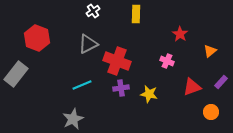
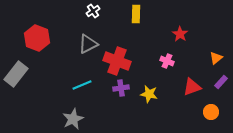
orange triangle: moved 6 px right, 7 px down
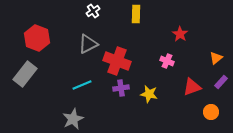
gray rectangle: moved 9 px right
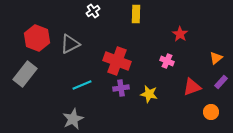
gray triangle: moved 18 px left
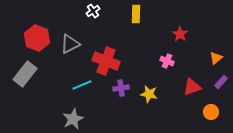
red cross: moved 11 px left
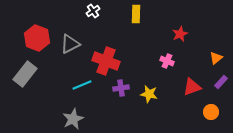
red star: rotated 14 degrees clockwise
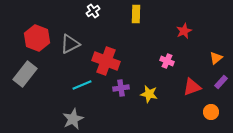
red star: moved 4 px right, 3 px up
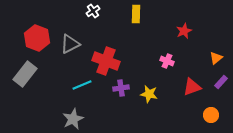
orange circle: moved 3 px down
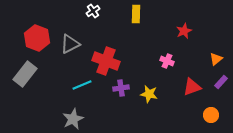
orange triangle: moved 1 px down
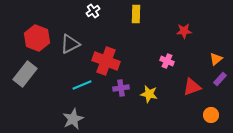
red star: rotated 21 degrees clockwise
purple rectangle: moved 1 px left, 3 px up
